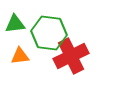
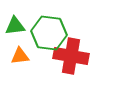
green triangle: moved 2 px down
red cross: rotated 36 degrees clockwise
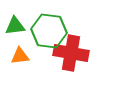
green hexagon: moved 2 px up
red cross: moved 3 px up
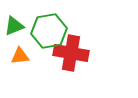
green triangle: moved 1 px left; rotated 15 degrees counterclockwise
green hexagon: rotated 16 degrees counterclockwise
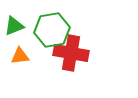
green hexagon: moved 3 px right, 1 px up
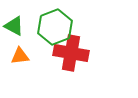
green triangle: rotated 50 degrees clockwise
green hexagon: moved 3 px right, 3 px up; rotated 12 degrees counterclockwise
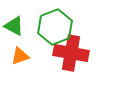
orange triangle: rotated 12 degrees counterclockwise
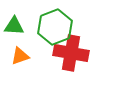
green triangle: rotated 25 degrees counterclockwise
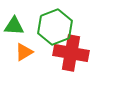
orange triangle: moved 4 px right, 4 px up; rotated 12 degrees counterclockwise
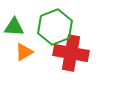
green triangle: moved 1 px down
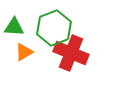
green hexagon: moved 1 px left, 1 px down
red cross: rotated 12 degrees clockwise
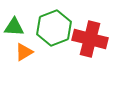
red cross: moved 19 px right, 14 px up; rotated 8 degrees counterclockwise
